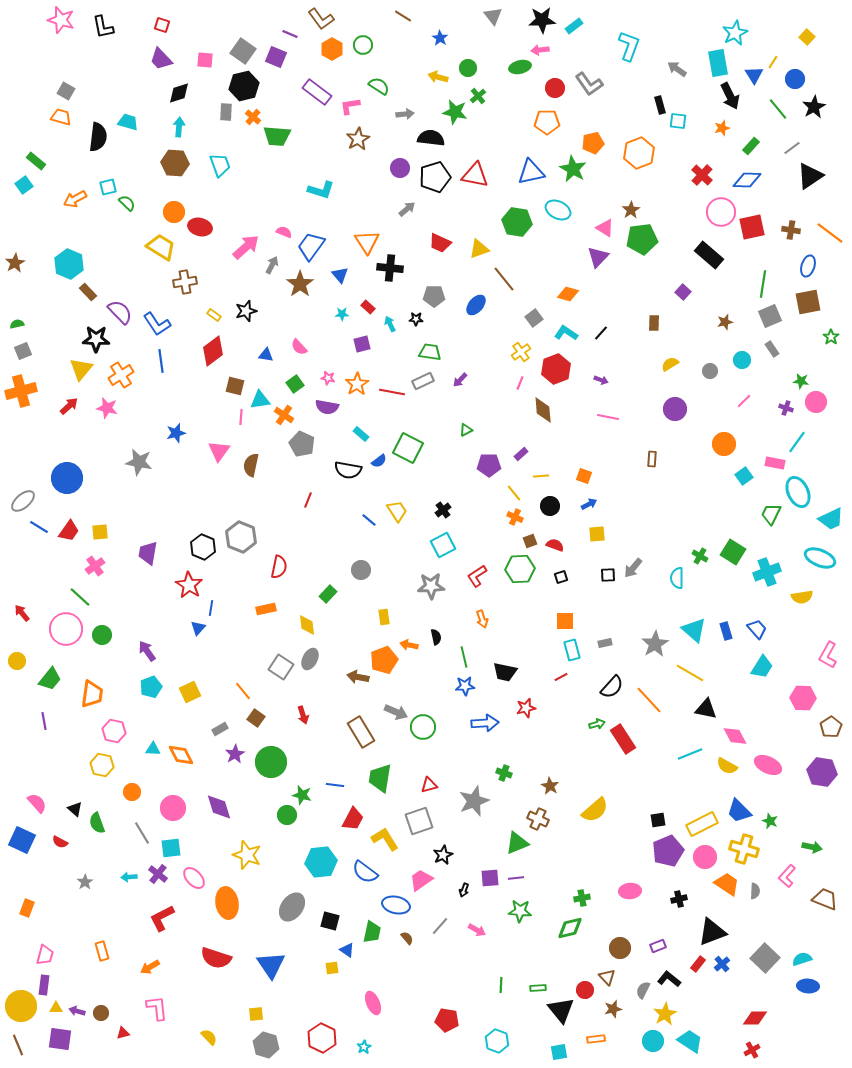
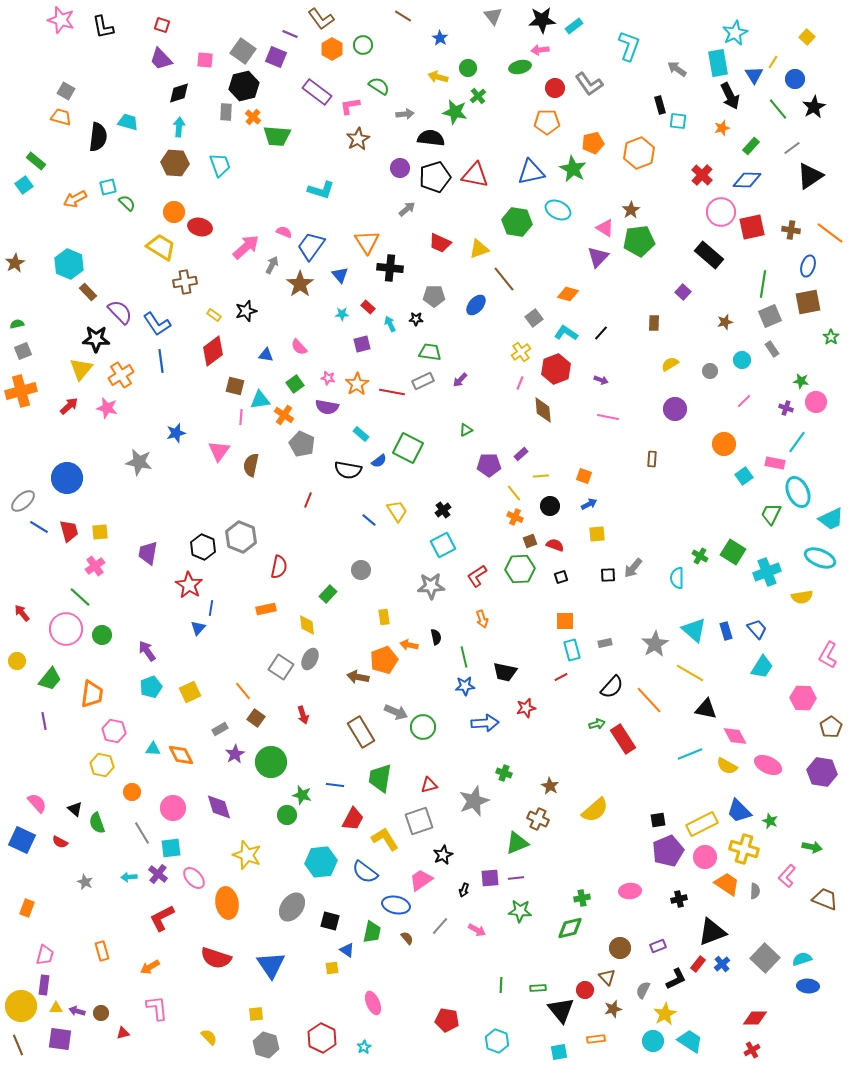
green pentagon at (642, 239): moved 3 px left, 2 px down
red trapezoid at (69, 531): rotated 50 degrees counterclockwise
gray star at (85, 882): rotated 14 degrees counterclockwise
black L-shape at (669, 979): moved 7 px right; rotated 115 degrees clockwise
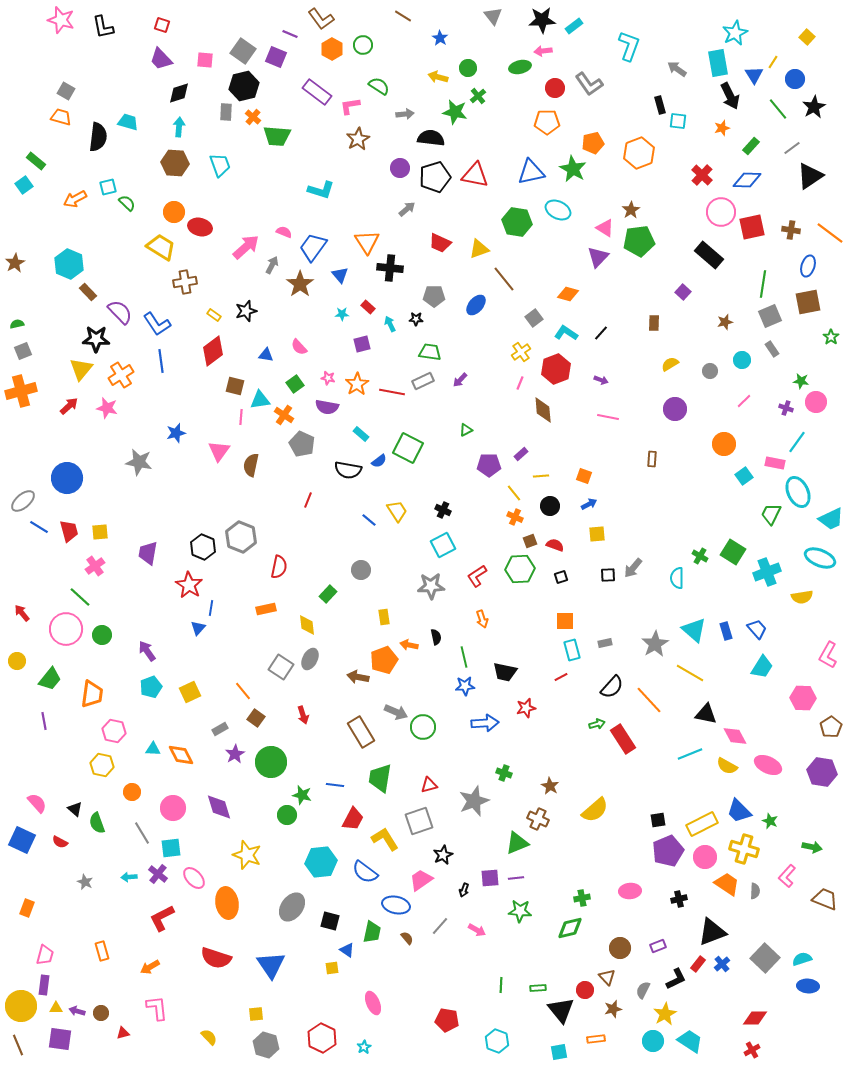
pink arrow at (540, 50): moved 3 px right, 1 px down
blue trapezoid at (311, 246): moved 2 px right, 1 px down
black cross at (443, 510): rotated 28 degrees counterclockwise
black triangle at (706, 709): moved 5 px down
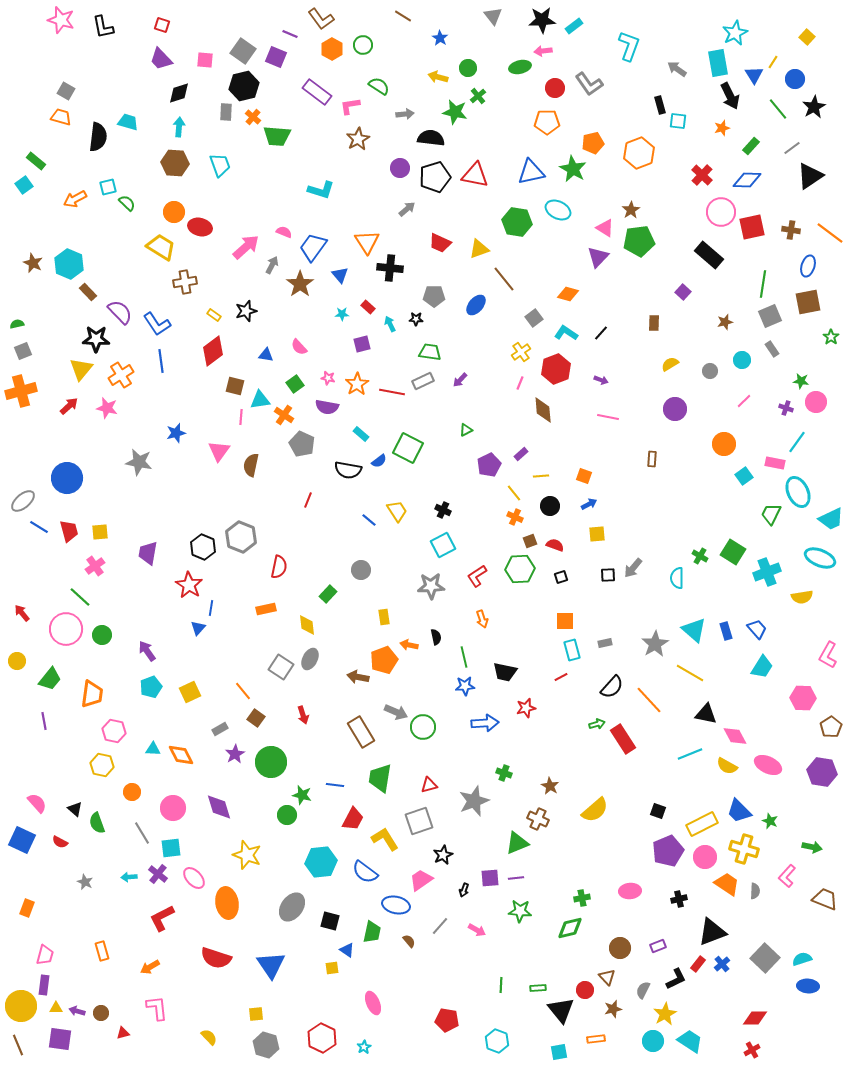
brown star at (15, 263): moved 18 px right; rotated 18 degrees counterclockwise
purple pentagon at (489, 465): rotated 25 degrees counterclockwise
black square at (658, 820): moved 9 px up; rotated 28 degrees clockwise
brown semicircle at (407, 938): moved 2 px right, 3 px down
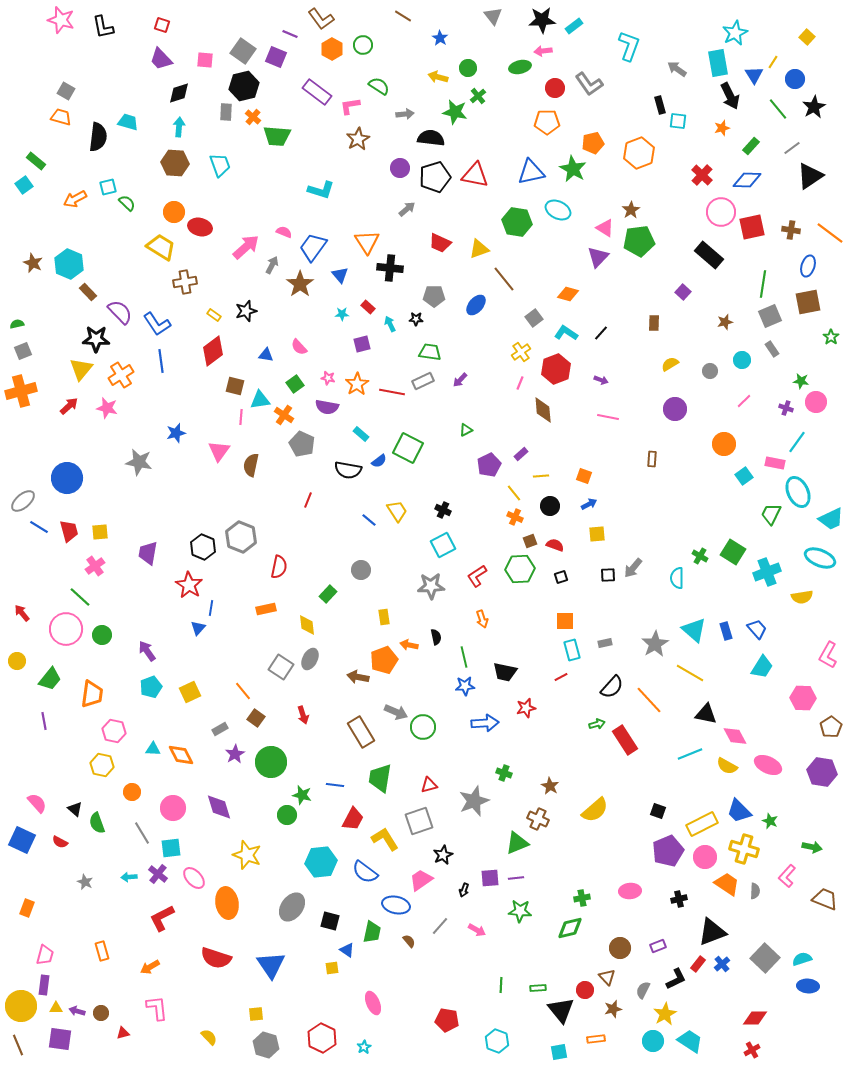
red rectangle at (623, 739): moved 2 px right, 1 px down
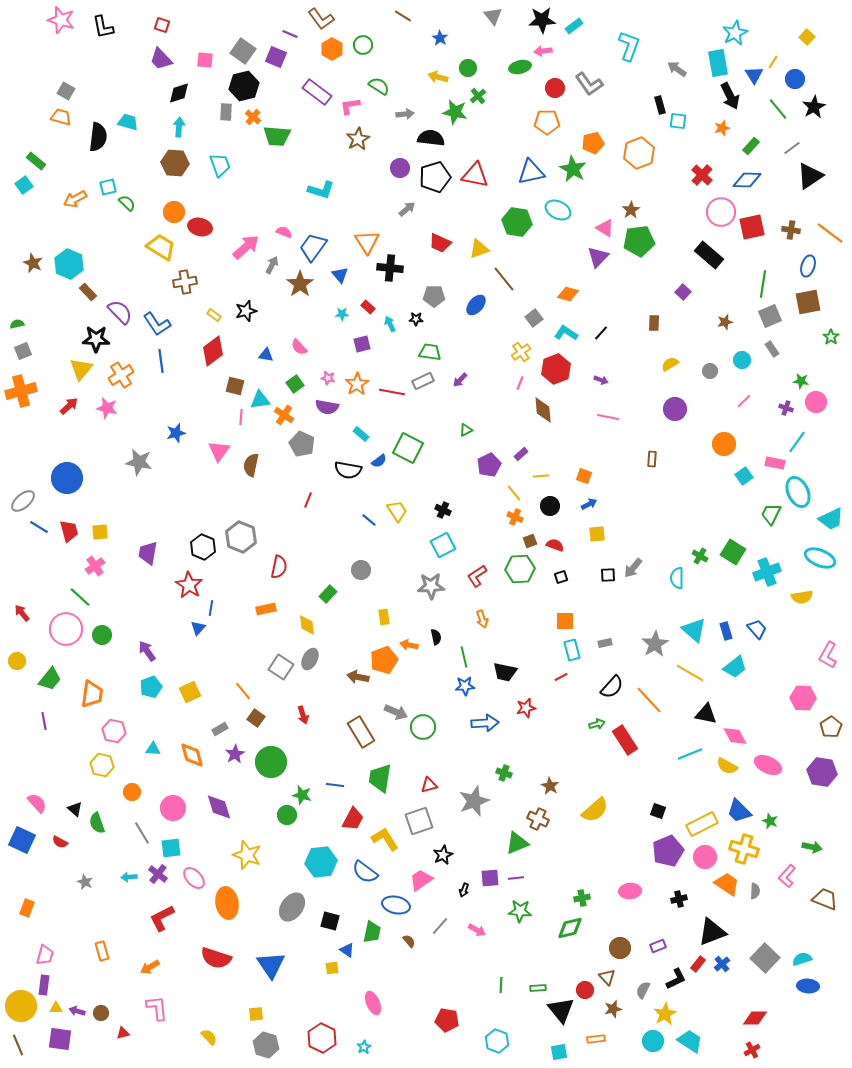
cyan trapezoid at (762, 667): moved 27 px left; rotated 20 degrees clockwise
orange diamond at (181, 755): moved 11 px right; rotated 12 degrees clockwise
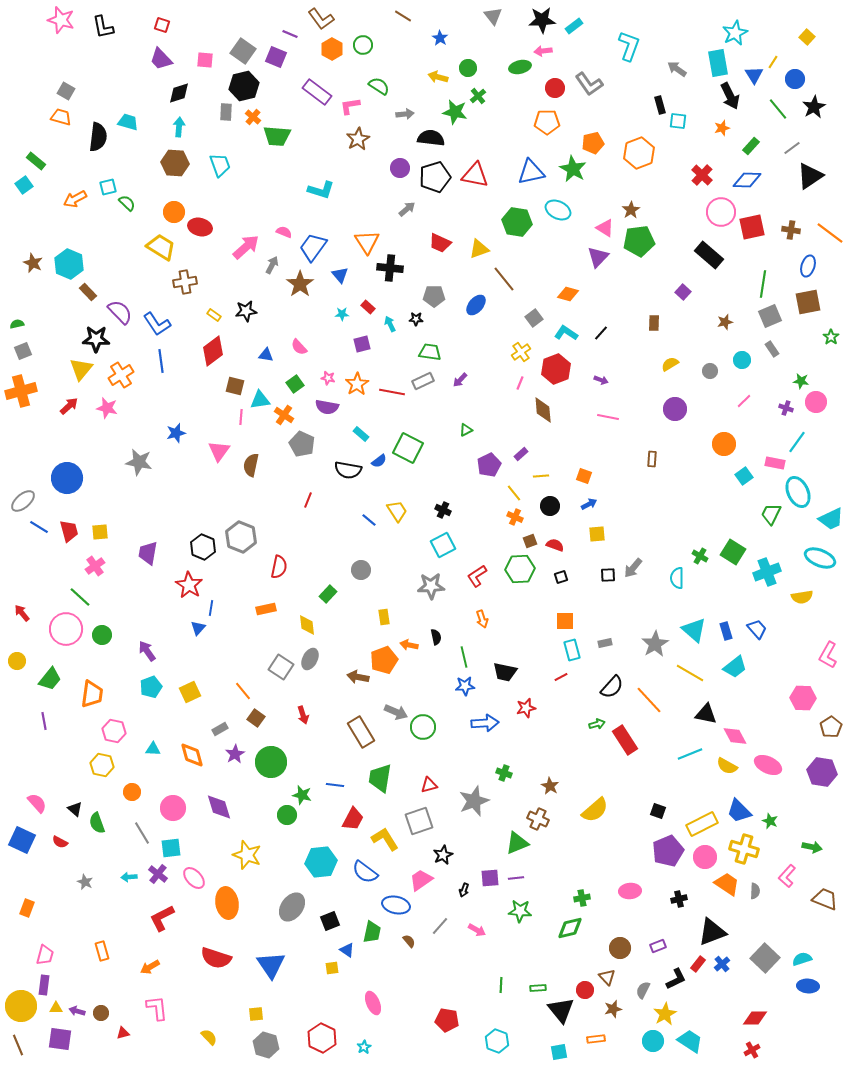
black star at (246, 311): rotated 10 degrees clockwise
black square at (330, 921): rotated 36 degrees counterclockwise
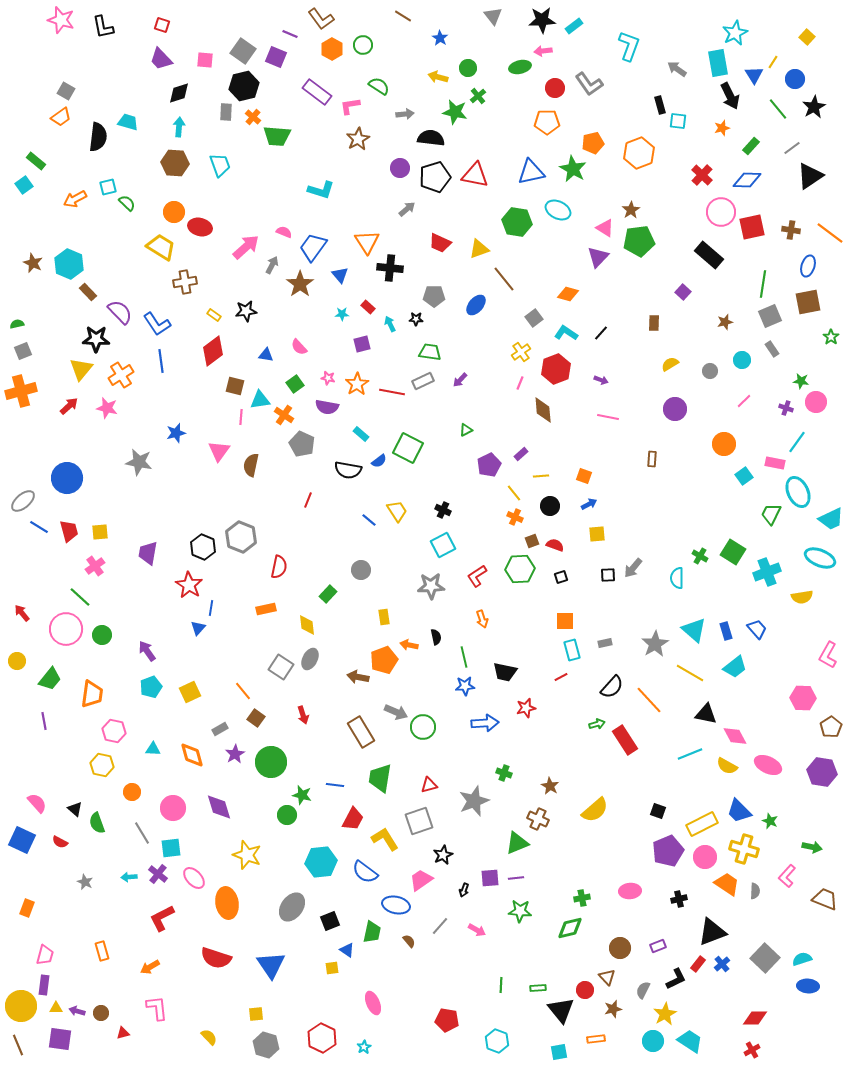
orange trapezoid at (61, 117): rotated 130 degrees clockwise
brown square at (530, 541): moved 2 px right
